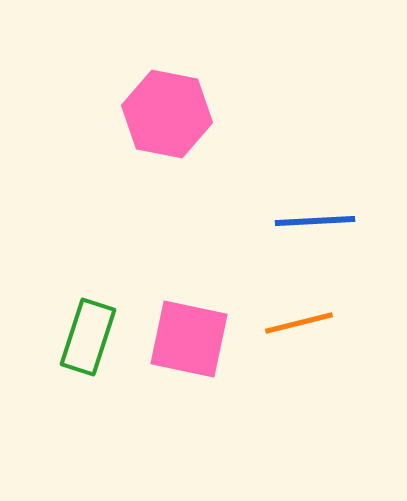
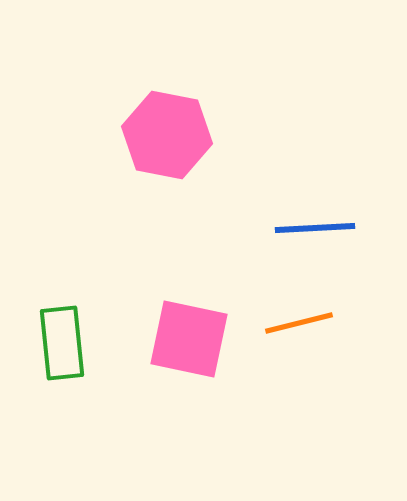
pink hexagon: moved 21 px down
blue line: moved 7 px down
green rectangle: moved 26 px left, 6 px down; rotated 24 degrees counterclockwise
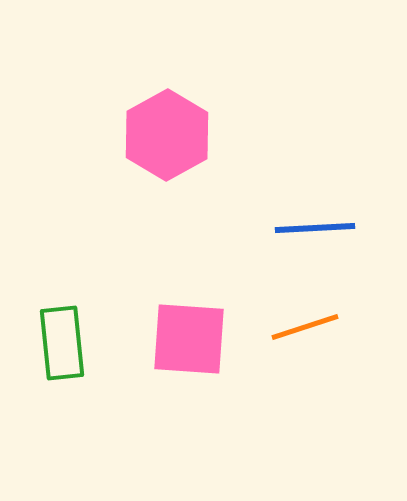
pink hexagon: rotated 20 degrees clockwise
orange line: moved 6 px right, 4 px down; rotated 4 degrees counterclockwise
pink square: rotated 8 degrees counterclockwise
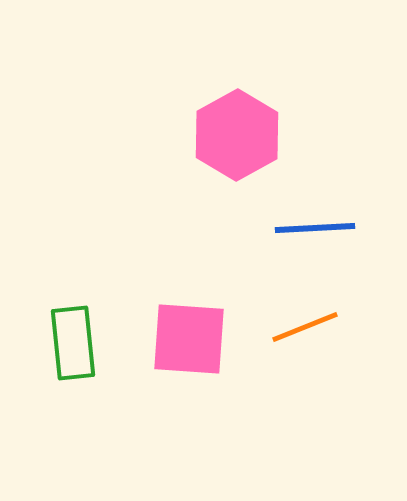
pink hexagon: moved 70 px right
orange line: rotated 4 degrees counterclockwise
green rectangle: moved 11 px right
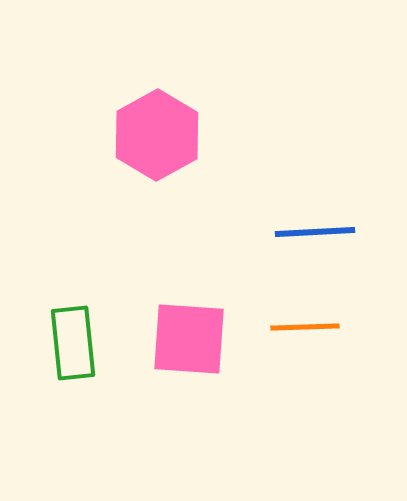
pink hexagon: moved 80 px left
blue line: moved 4 px down
orange line: rotated 20 degrees clockwise
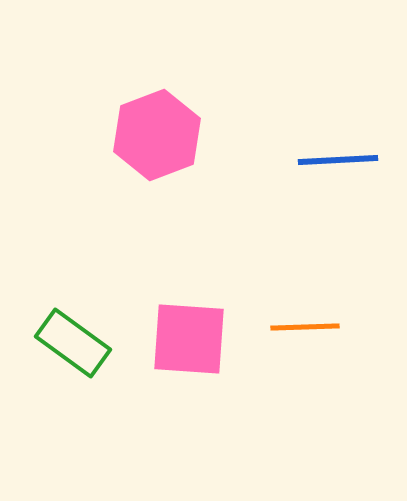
pink hexagon: rotated 8 degrees clockwise
blue line: moved 23 px right, 72 px up
green rectangle: rotated 48 degrees counterclockwise
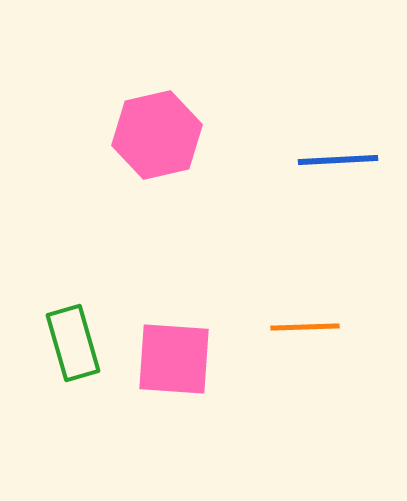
pink hexagon: rotated 8 degrees clockwise
pink square: moved 15 px left, 20 px down
green rectangle: rotated 38 degrees clockwise
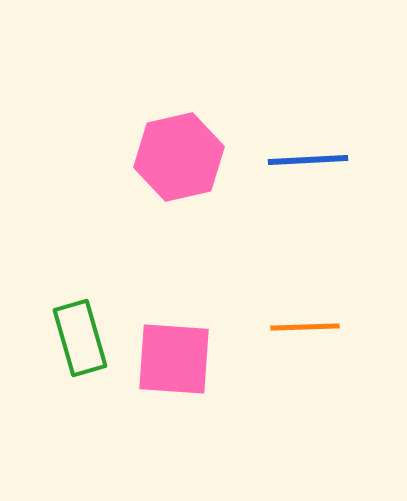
pink hexagon: moved 22 px right, 22 px down
blue line: moved 30 px left
green rectangle: moved 7 px right, 5 px up
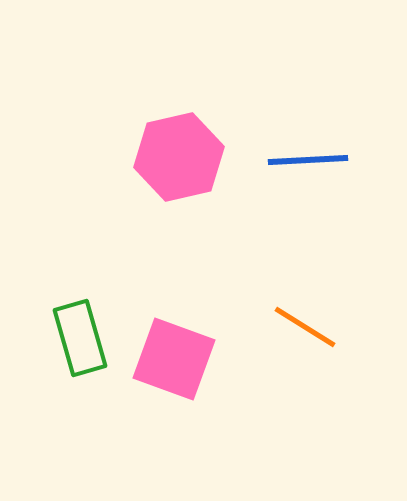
orange line: rotated 34 degrees clockwise
pink square: rotated 16 degrees clockwise
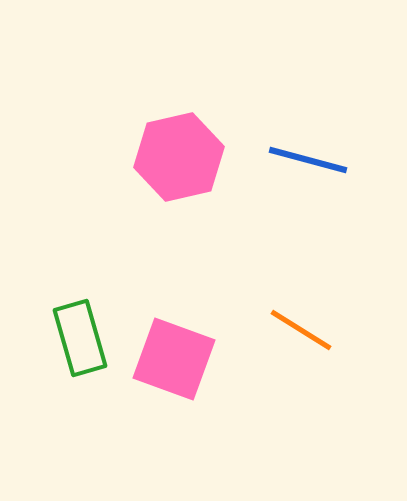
blue line: rotated 18 degrees clockwise
orange line: moved 4 px left, 3 px down
